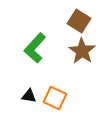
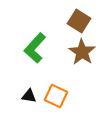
brown star: moved 1 px down
orange square: moved 1 px right, 2 px up
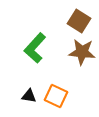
brown star: rotated 28 degrees counterclockwise
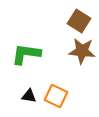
green L-shape: moved 9 px left, 6 px down; rotated 56 degrees clockwise
brown star: moved 1 px up
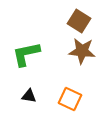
green L-shape: rotated 20 degrees counterclockwise
orange square: moved 14 px right, 3 px down
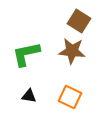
brown star: moved 10 px left
orange square: moved 2 px up
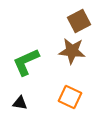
brown square: rotated 30 degrees clockwise
green L-shape: moved 8 px down; rotated 12 degrees counterclockwise
black triangle: moved 9 px left, 7 px down
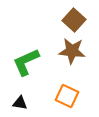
brown square: moved 5 px left, 1 px up; rotated 20 degrees counterclockwise
orange square: moved 3 px left, 1 px up
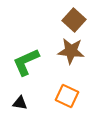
brown star: moved 1 px left
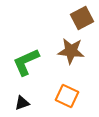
brown square: moved 8 px right, 2 px up; rotated 20 degrees clockwise
black triangle: moved 2 px right; rotated 28 degrees counterclockwise
